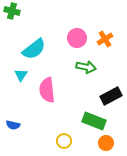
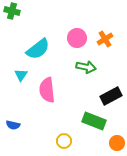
cyan semicircle: moved 4 px right
orange circle: moved 11 px right
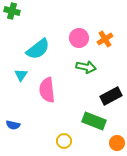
pink circle: moved 2 px right
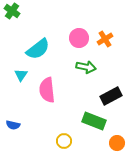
green cross: rotated 21 degrees clockwise
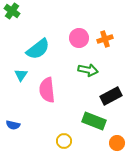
orange cross: rotated 14 degrees clockwise
green arrow: moved 2 px right, 3 px down
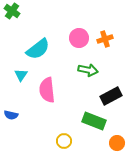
blue semicircle: moved 2 px left, 10 px up
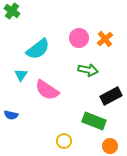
orange cross: rotated 21 degrees counterclockwise
pink semicircle: rotated 50 degrees counterclockwise
orange circle: moved 7 px left, 3 px down
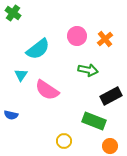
green cross: moved 1 px right, 2 px down
pink circle: moved 2 px left, 2 px up
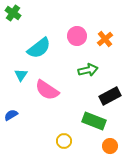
cyan semicircle: moved 1 px right, 1 px up
green arrow: rotated 24 degrees counterclockwise
black rectangle: moved 1 px left
blue semicircle: rotated 136 degrees clockwise
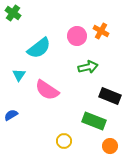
orange cross: moved 4 px left, 8 px up; rotated 21 degrees counterclockwise
green arrow: moved 3 px up
cyan triangle: moved 2 px left
black rectangle: rotated 50 degrees clockwise
